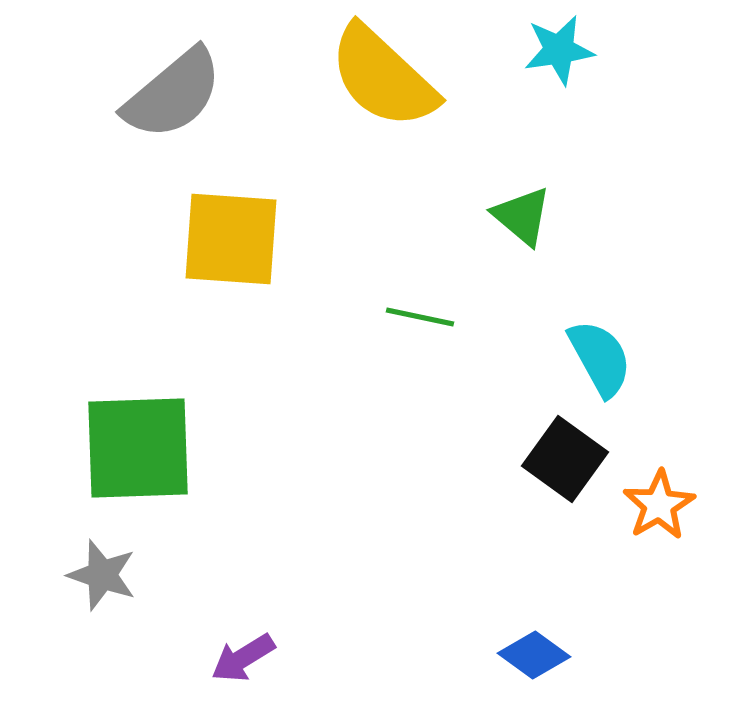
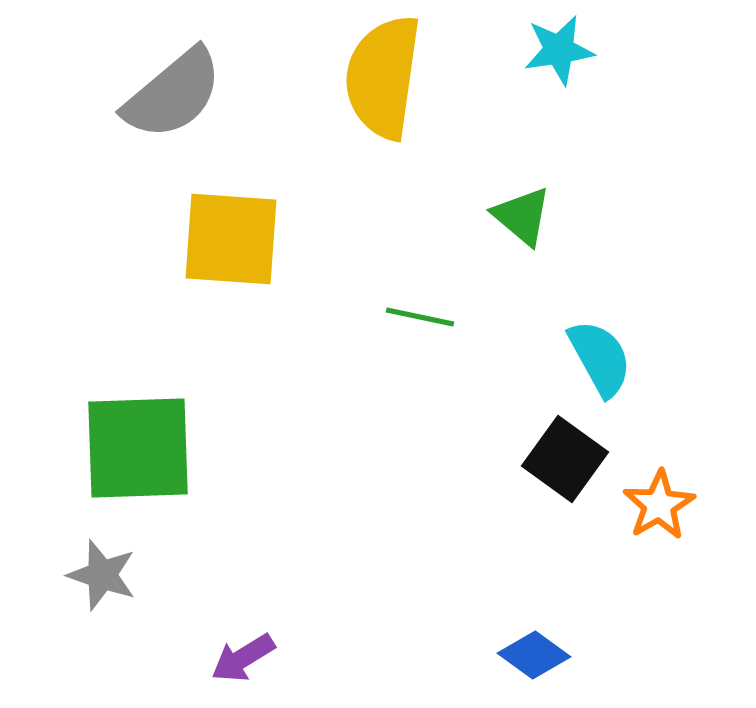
yellow semicircle: rotated 55 degrees clockwise
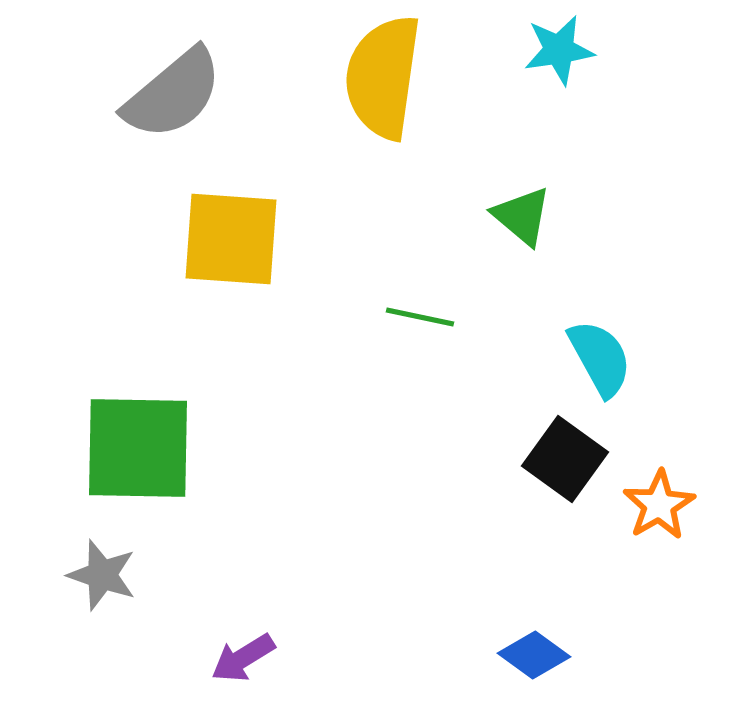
green square: rotated 3 degrees clockwise
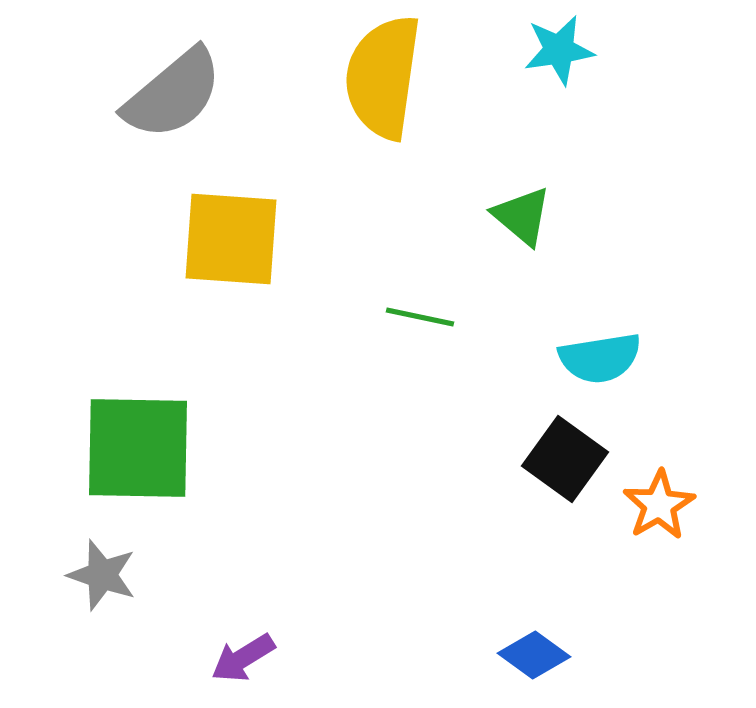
cyan semicircle: rotated 110 degrees clockwise
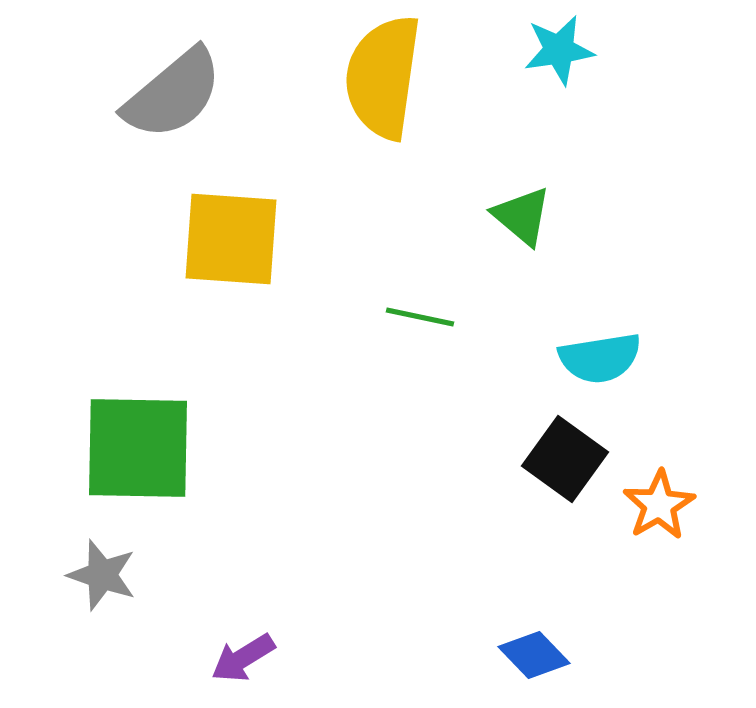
blue diamond: rotated 10 degrees clockwise
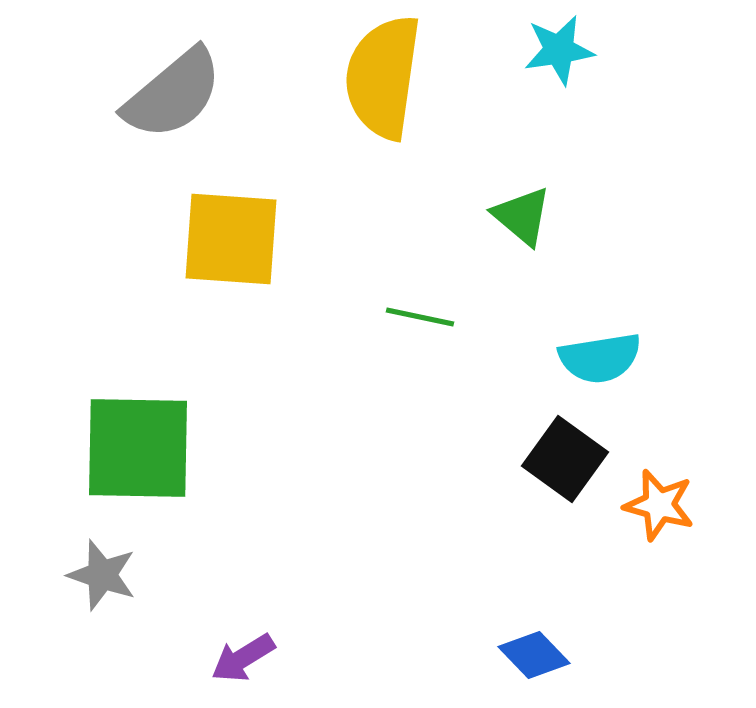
orange star: rotated 26 degrees counterclockwise
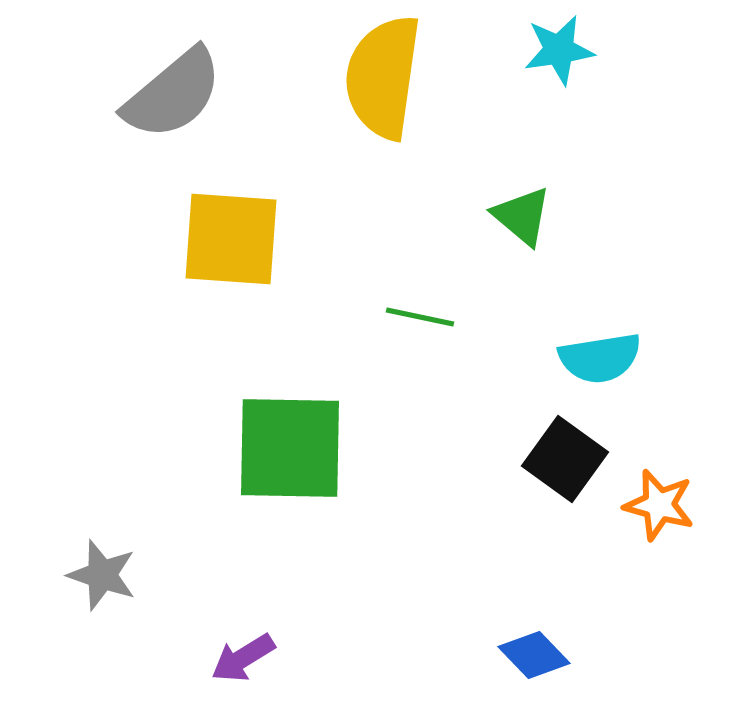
green square: moved 152 px right
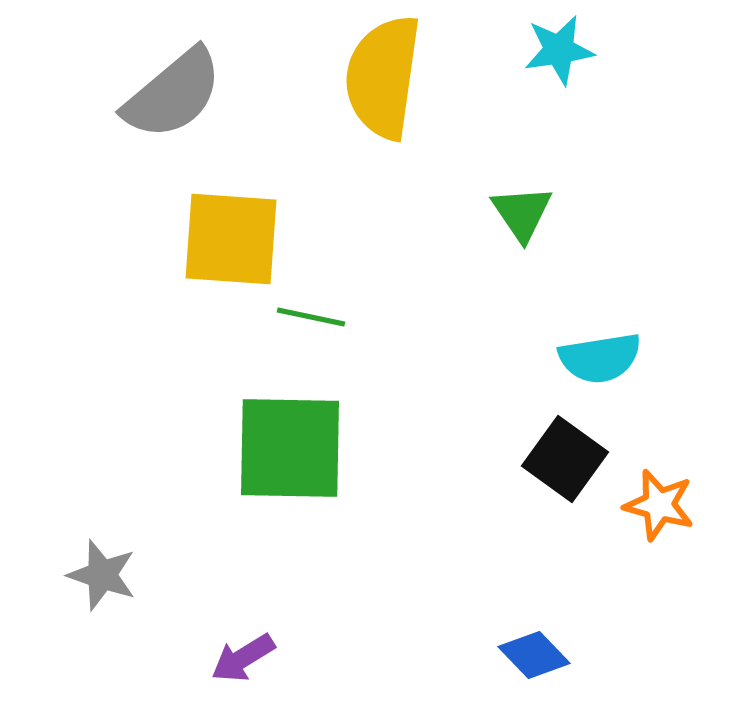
green triangle: moved 3 px up; rotated 16 degrees clockwise
green line: moved 109 px left
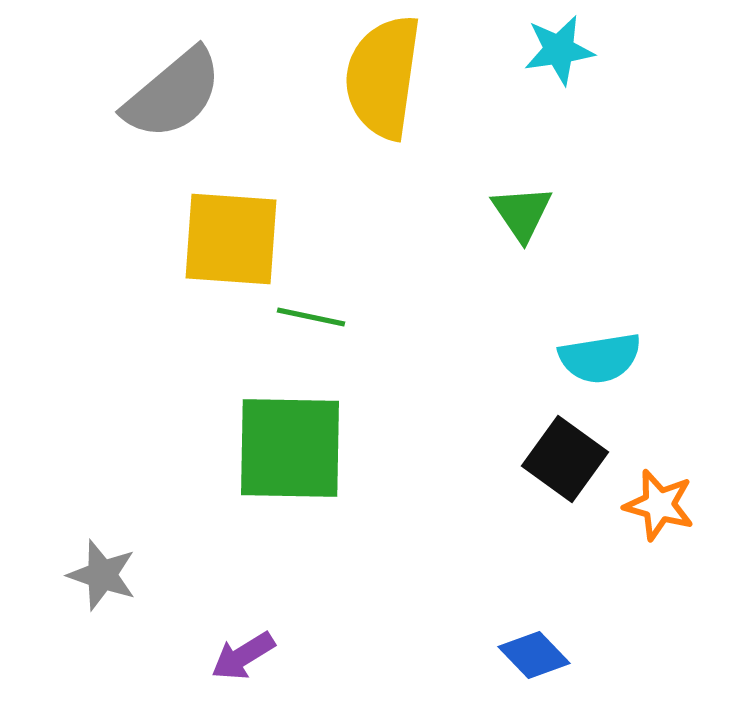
purple arrow: moved 2 px up
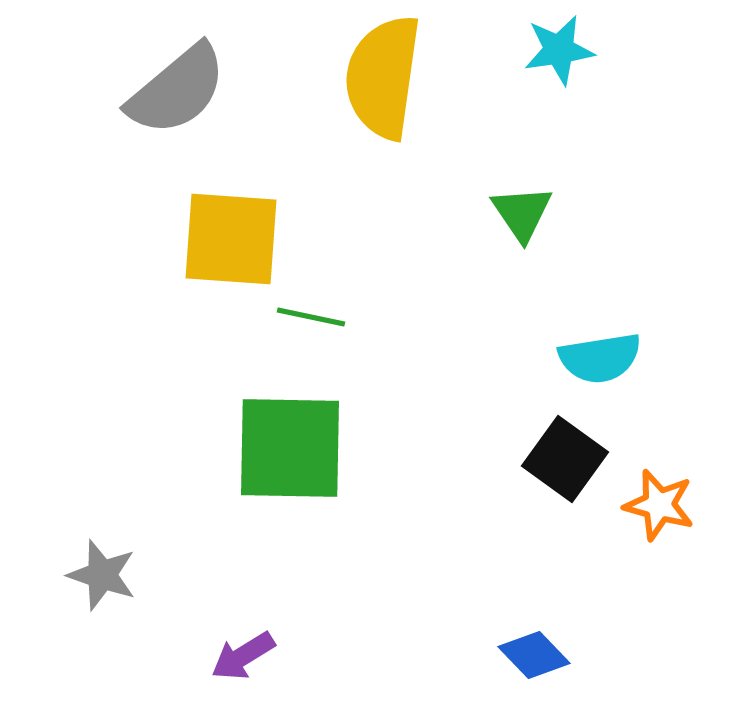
gray semicircle: moved 4 px right, 4 px up
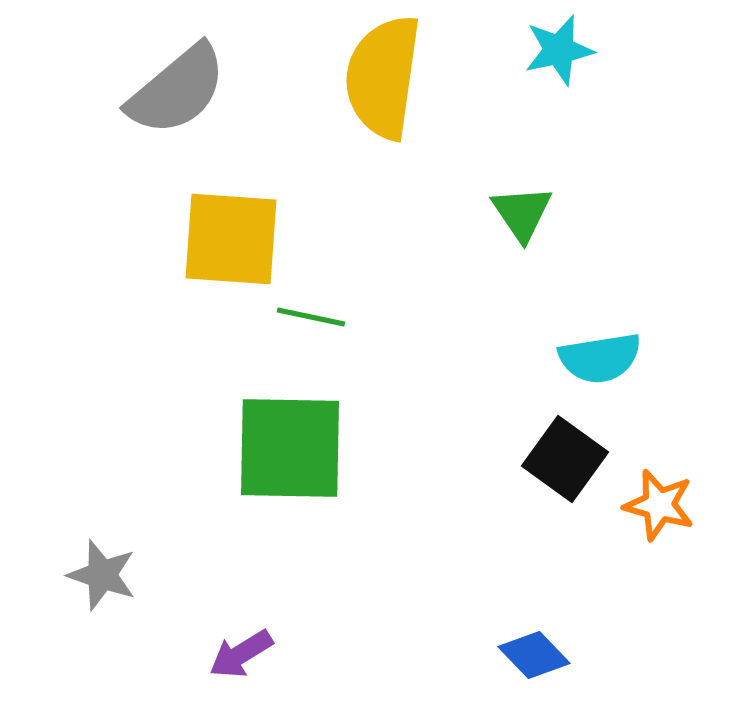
cyan star: rotated 4 degrees counterclockwise
purple arrow: moved 2 px left, 2 px up
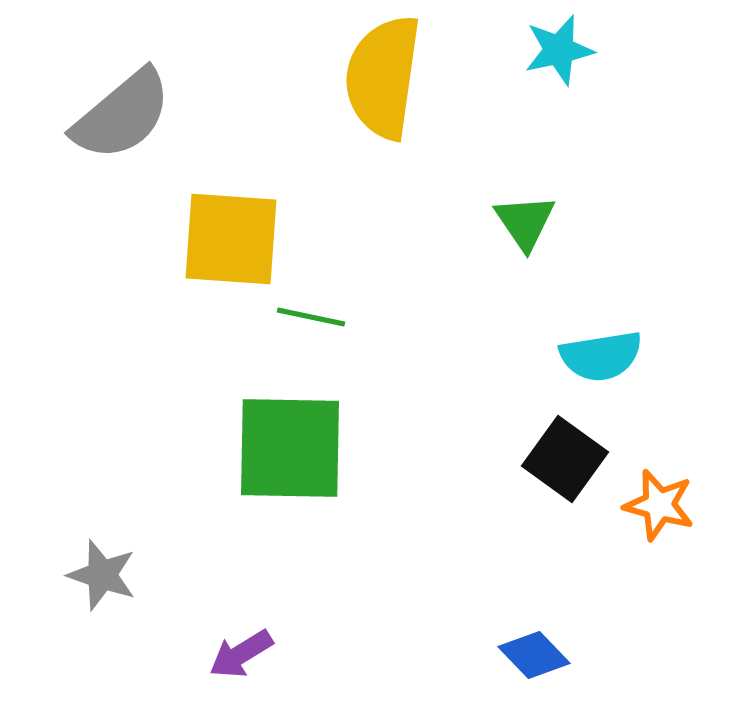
gray semicircle: moved 55 px left, 25 px down
green triangle: moved 3 px right, 9 px down
cyan semicircle: moved 1 px right, 2 px up
